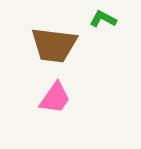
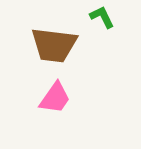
green L-shape: moved 1 px left, 2 px up; rotated 36 degrees clockwise
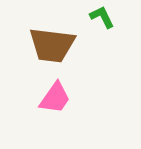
brown trapezoid: moved 2 px left
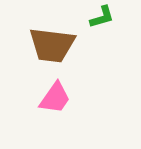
green L-shape: rotated 100 degrees clockwise
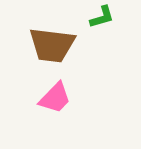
pink trapezoid: rotated 9 degrees clockwise
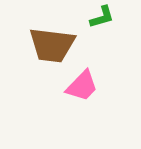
pink trapezoid: moved 27 px right, 12 px up
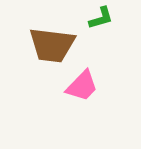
green L-shape: moved 1 px left, 1 px down
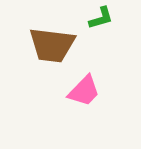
pink trapezoid: moved 2 px right, 5 px down
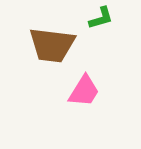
pink trapezoid: rotated 12 degrees counterclockwise
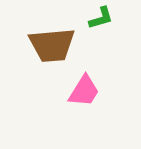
brown trapezoid: rotated 12 degrees counterclockwise
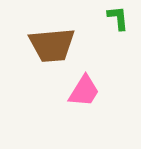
green L-shape: moved 17 px right; rotated 80 degrees counterclockwise
